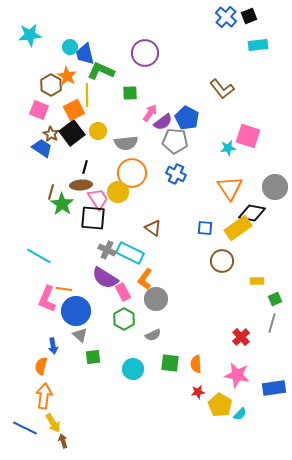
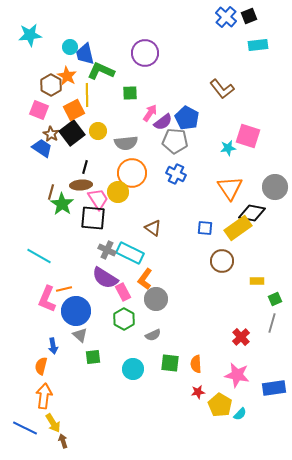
orange line at (64, 289): rotated 21 degrees counterclockwise
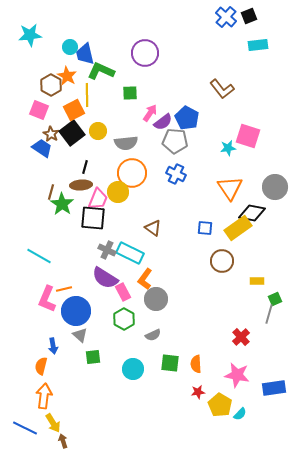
pink trapezoid at (98, 199): rotated 55 degrees clockwise
gray line at (272, 323): moved 3 px left, 9 px up
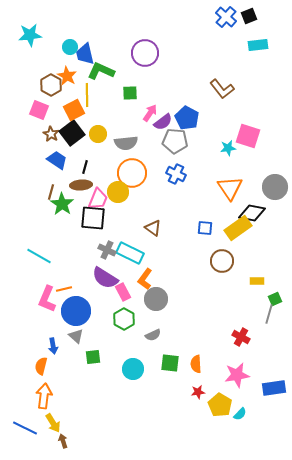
yellow circle at (98, 131): moved 3 px down
blue trapezoid at (42, 148): moved 15 px right, 12 px down
gray triangle at (80, 335): moved 4 px left, 1 px down
red cross at (241, 337): rotated 18 degrees counterclockwise
pink star at (237, 375): rotated 20 degrees counterclockwise
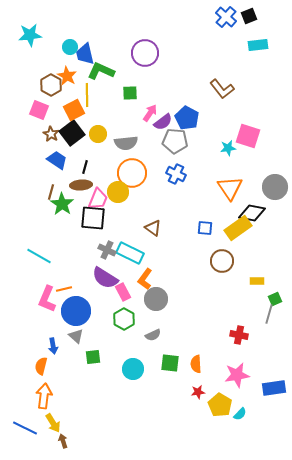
red cross at (241, 337): moved 2 px left, 2 px up; rotated 18 degrees counterclockwise
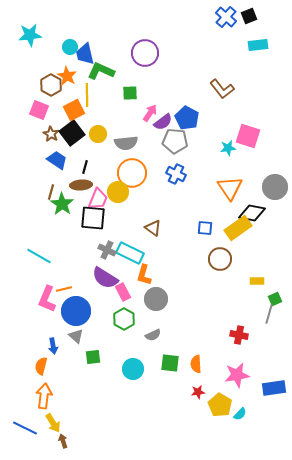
brown circle at (222, 261): moved 2 px left, 2 px up
orange L-shape at (145, 279): moved 1 px left, 4 px up; rotated 20 degrees counterclockwise
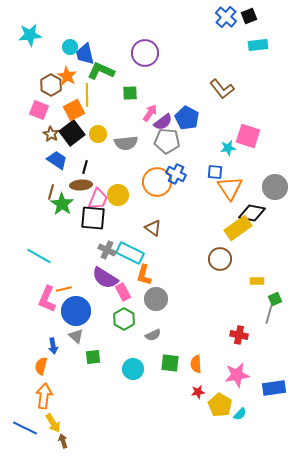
gray pentagon at (175, 141): moved 8 px left
orange circle at (132, 173): moved 25 px right, 9 px down
yellow circle at (118, 192): moved 3 px down
blue square at (205, 228): moved 10 px right, 56 px up
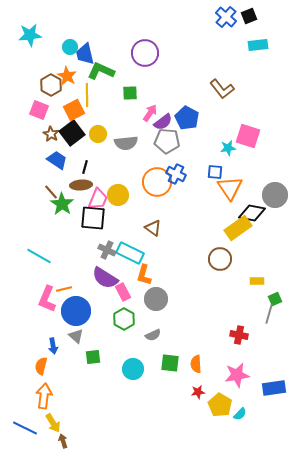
gray circle at (275, 187): moved 8 px down
brown line at (51, 192): rotated 56 degrees counterclockwise
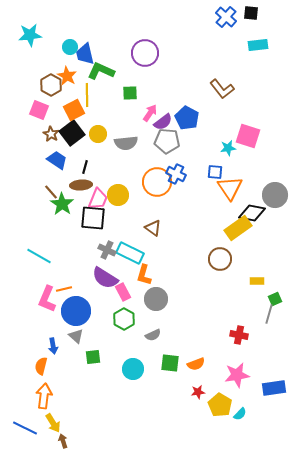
black square at (249, 16): moved 2 px right, 3 px up; rotated 28 degrees clockwise
orange semicircle at (196, 364): rotated 108 degrees counterclockwise
